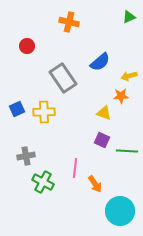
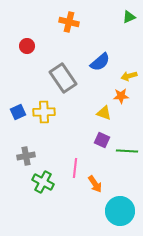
blue square: moved 1 px right, 3 px down
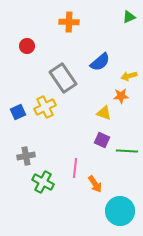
orange cross: rotated 12 degrees counterclockwise
yellow cross: moved 1 px right, 5 px up; rotated 25 degrees counterclockwise
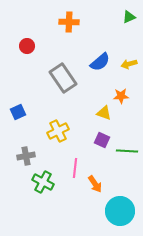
yellow arrow: moved 12 px up
yellow cross: moved 13 px right, 24 px down
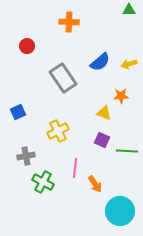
green triangle: moved 7 px up; rotated 24 degrees clockwise
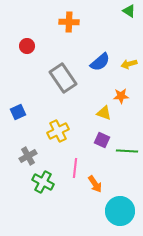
green triangle: moved 1 px down; rotated 32 degrees clockwise
gray cross: moved 2 px right; rotated 18 degrees counterclockwise
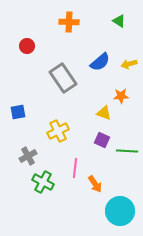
green triangle: moved 10 px left, 10 px down
blue square: rotated 14 degrees clockwise
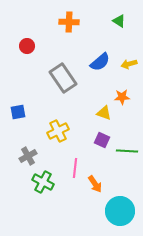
orange star: moved 1 px right, 1 px down
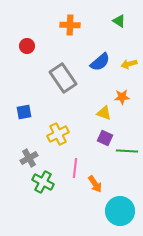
orange cross: moved 1 px right, 3 px down
blue square: moved 6 px right
yellow cross: moved 3 px down
purple square: moved 3 px right, 2 px up
gray cross: moved 1 px right, 2 px down
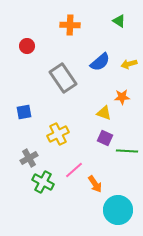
pink line: moved 1 px left, 2 px down; rotated 42 degrees clockwise
cyan circle: moved 2 px left, 1 px up
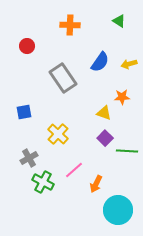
blue semicircle: rotated 15 degrees counterclockwise
yellow cross: rotated 20 degrees counterclockwise
purple square: rotated 21 degrees clockwise
orange arrow: moved 1 px right; rotated 60 degrees clockwise
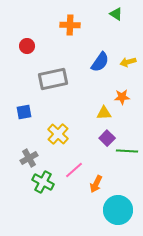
green triangle: moved 3 px left, 7 px up
yellow arrow: moved 1 px left, 2 px up
gray rectangle: moved 10 px left, 1 px down; rotated 68 degrees counterclockwise
yellow triangle: rotated 21 degrees counterclockwise
purple square: moved 2 px right
